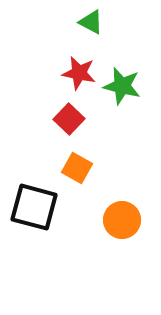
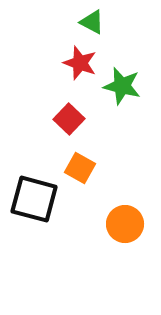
green triangle: moved 1 px right
red star: moved 1 px right, 10 px up; rotated 8 degrees clockwise
orange square: moved 3 px right
black square: moved 8 px up
orange circle: moved 3 px right, 4 px down
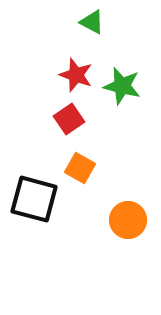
red star: moved 4 px left, 12 px down
red square: rotated 12 degrees clockwise
orange circle: moved 3 px right, 4 px up
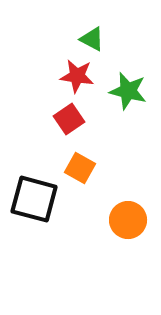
green triangle: moved 17 px down
red star: moved 1 px right, 1 px down; rotated 12 degrees counterclockwise
green star: moved 6 px right, 5 px down
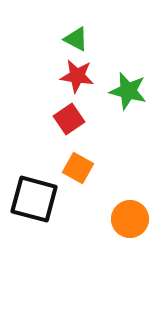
green triangle: moved 16 px left
orange square: moved 2 px left
orange circle: moved 2 px right, 1 px up
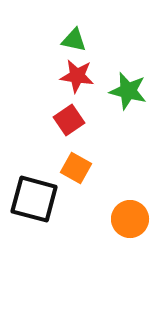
green triangle: moved 2 px left, 1 px down; rotated 16 degrees counterclockwise
red square: moved 1 px down
orange square: moved 2 px left
